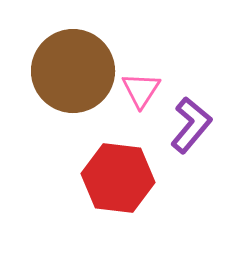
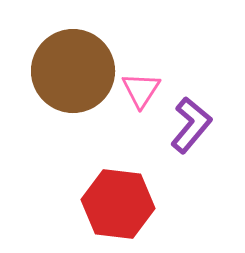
red hexagon: moved 26 px down
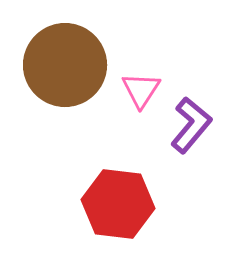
brown circle: moved 8 px left, 6 px up
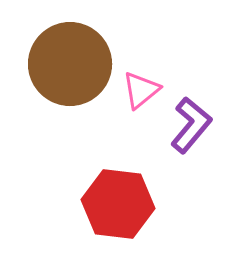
brown circle: moved 5 px right, 1 px up
pink triangle: rotated 18 degrees clockwise
